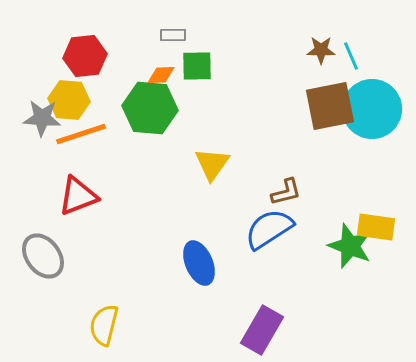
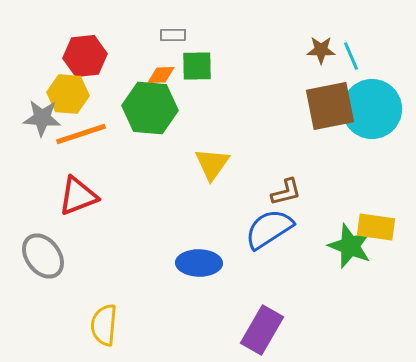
yellow hexagon: moved 1 px left, 6 px up
blue ellipse: rotated 66 degrees counterclockwise
yellow semicircle: rotated 9 degrees counterclockwise
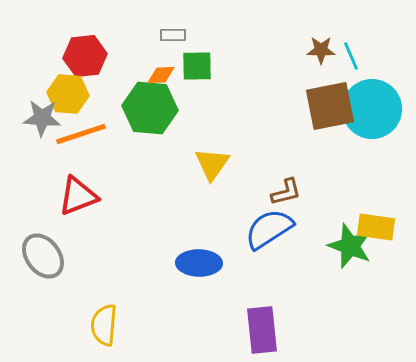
purple rectangle: rotated 36 degrees counterclockwise
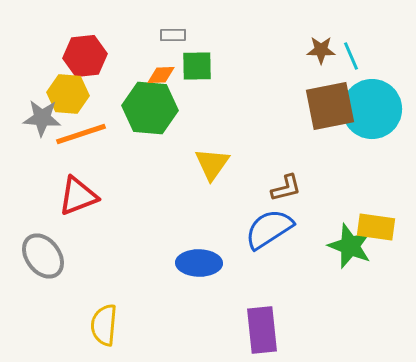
brown L-shape: moved 4 px up
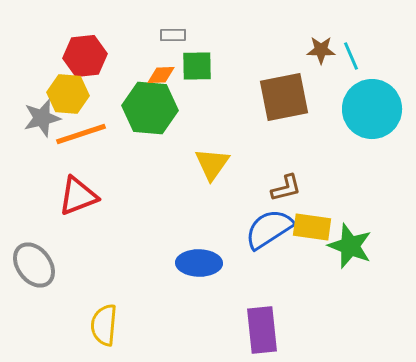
brown square: moved 46 px left, 9 px up
gray star: rotated 18 degrees counterclockwise
yellow rectangle: moved 64 px left
gray ellipse: moved 9 px left, 9 px down
